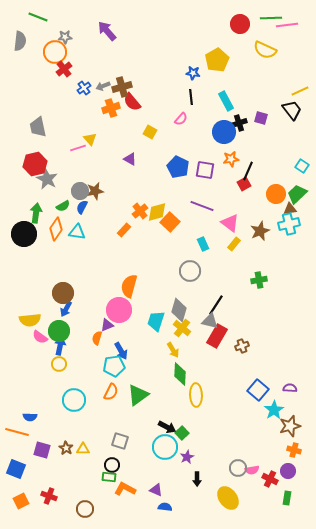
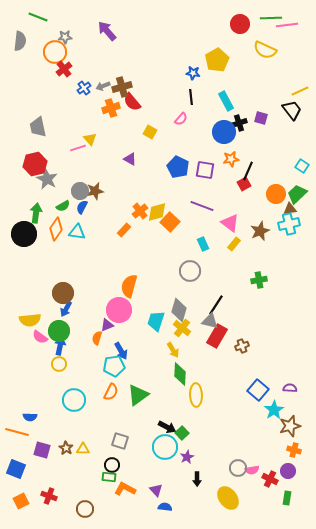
purple triangle at (156, 490): rotated 24 degrees clockwise
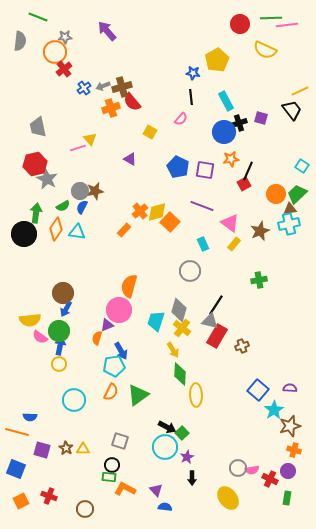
black arrow at (197, 479): moved 5 px left, 1 px up
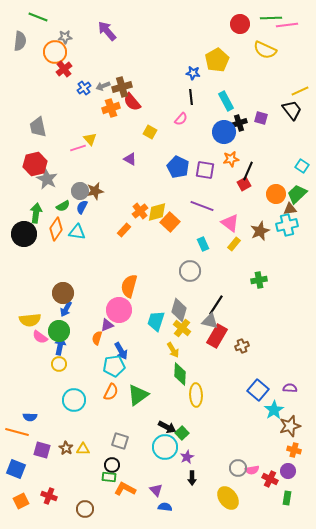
cyan cross at (289, 224): moved 2 px left, 1 px down
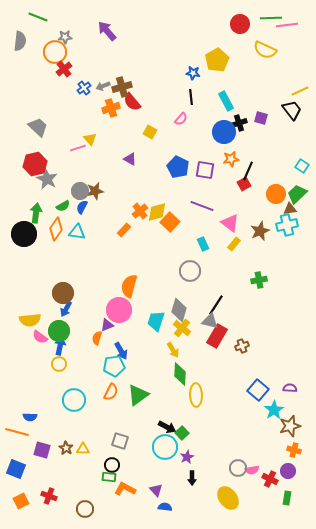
gray trapezoid at (38, 127): rotated 145 degrees clockwise
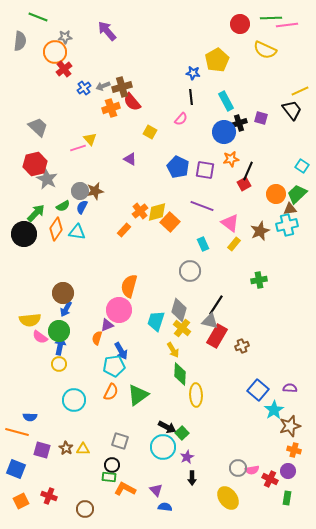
green arrow at (36, 213): rotated 36 degrees clockwise
cyan circle at (165, 447): moved 2 px left
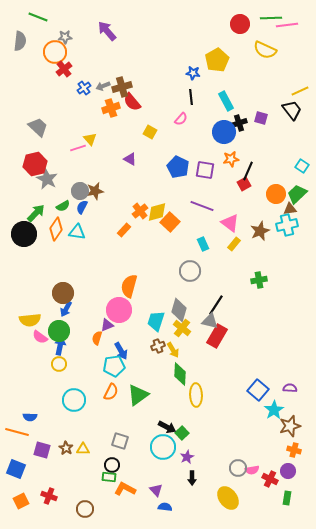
brown cross at (242, 346): moved 84 px left
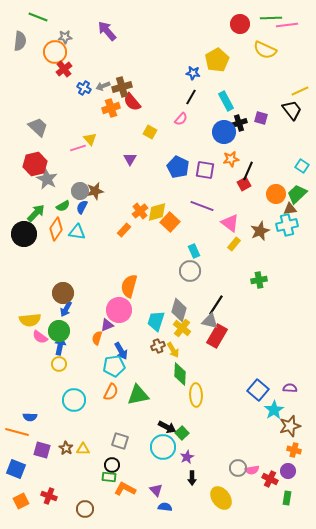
blue cross at (84, 88): rotated 24 degrees counterclockwise
black line at (191, 97): rotated 35 degrees clockwise
purple triangle at (130, 159): rotated 32 degrees clockwise
cyan rectangle at (203, 244): moved 9 px left, 7 px down
green triangle at (138, 395): rotated 25 degrees clockwise
yellow ellipse at (228, 498): moved 7 px left
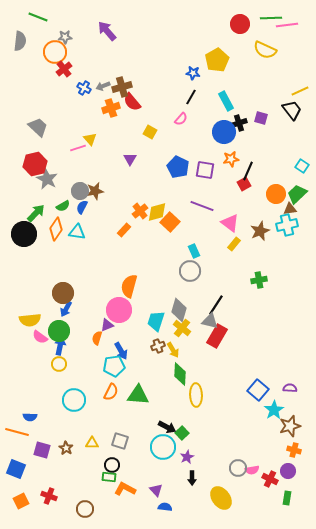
green triangle at (138, 395): rotated 15 degrees clockwise
yellow triangle at (83, 449): moved 9 px right, 6 px up
